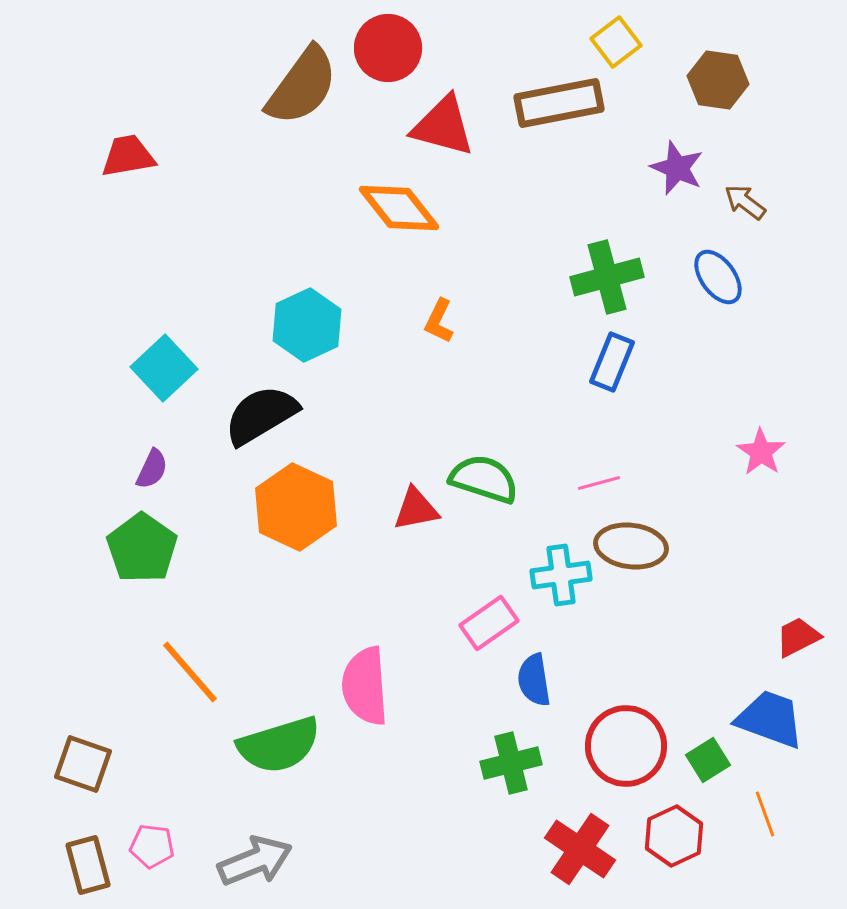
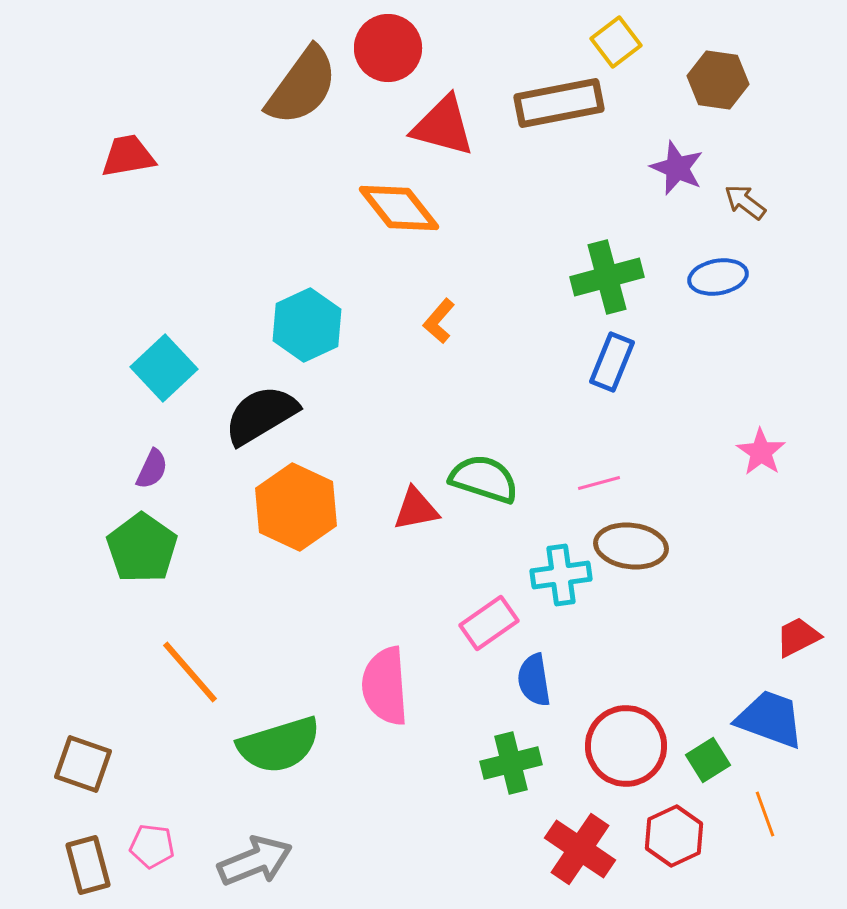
blue ellipse at (718, 277): rotated 64 degrees counterclockwise
orange L-shape at (439, 321): rotated 15 degrees clockwise
pink semicircle at (365, 686): moved 20 px right
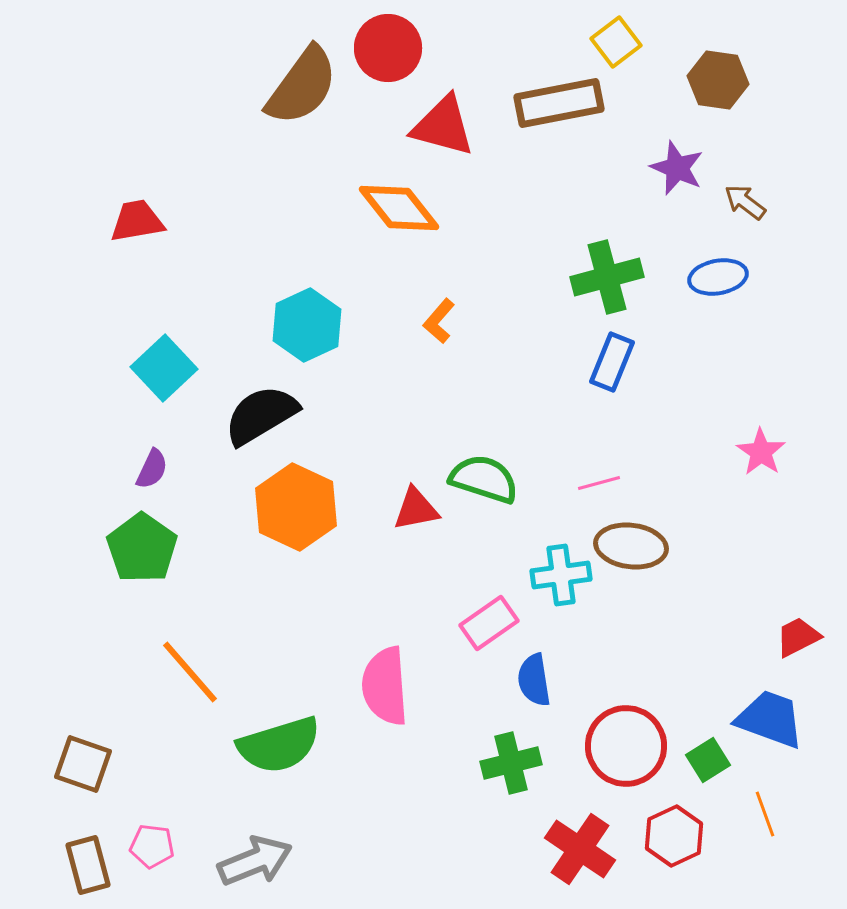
red trapezoid at (128, 156): moved 9 px right, 65 px down
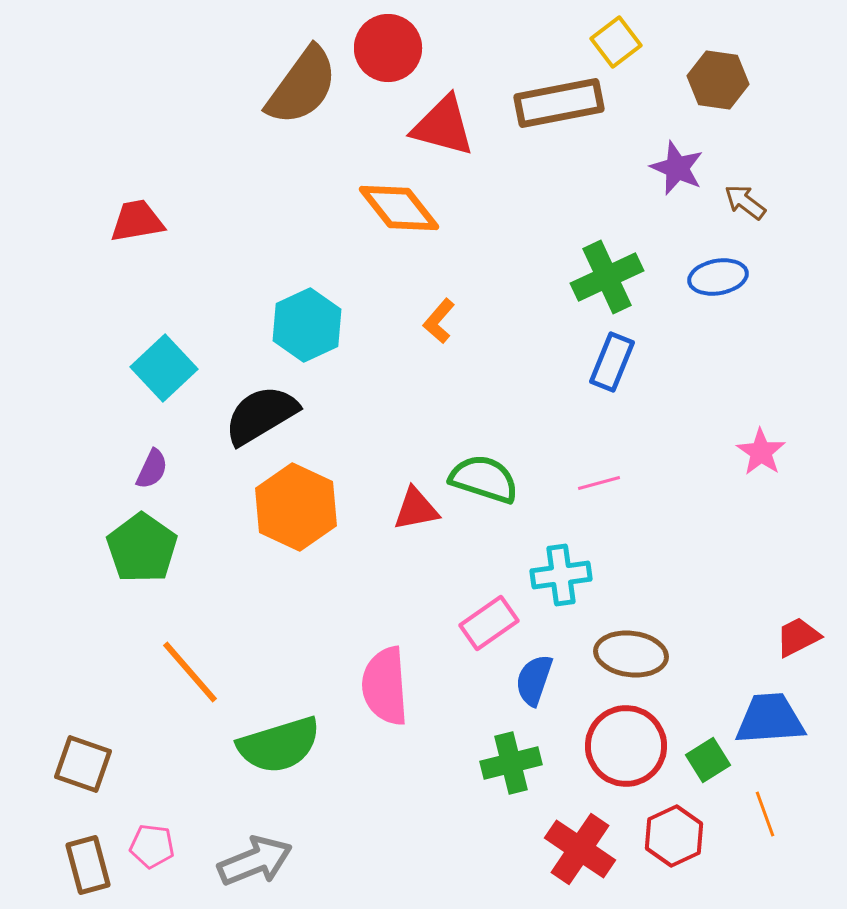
green cross at (607, 277): rotated 10 degrees counterclockwise
brown ellipse at (631, 546): moved 108 px down
blue semicircle at (534, 680): rotated 28 degrees clockwise
blue trapezoid at (770, 719): rotated 24 degrees counterclockwise
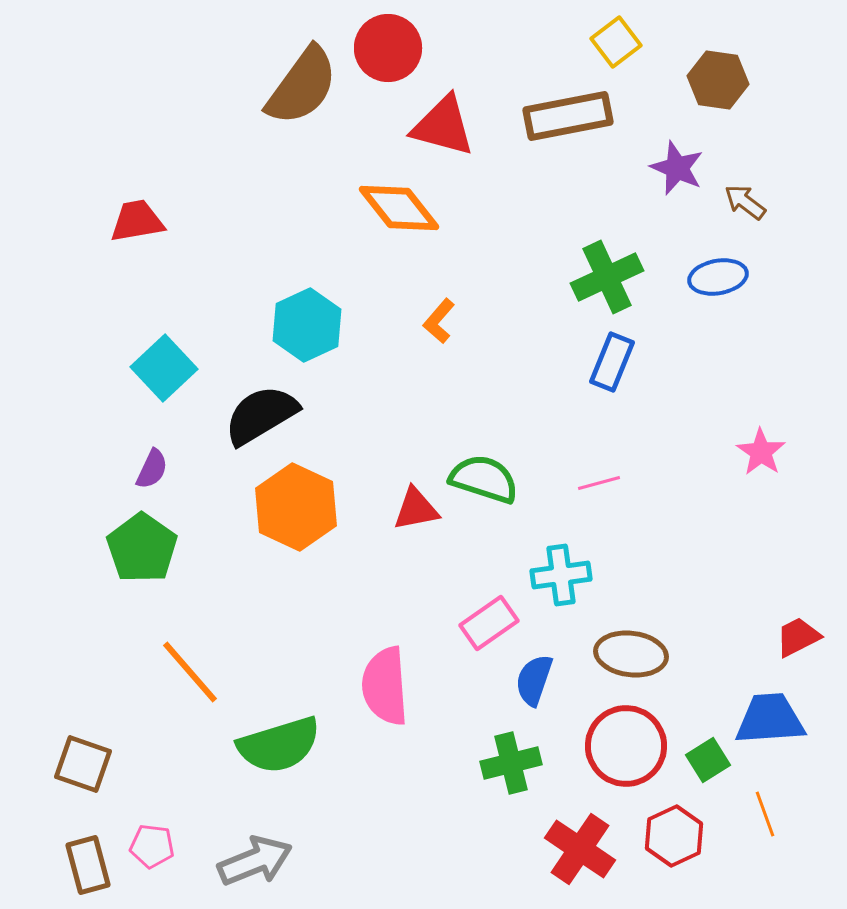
brown rectangle at (559, 103): moved 9 px right, 13 px down
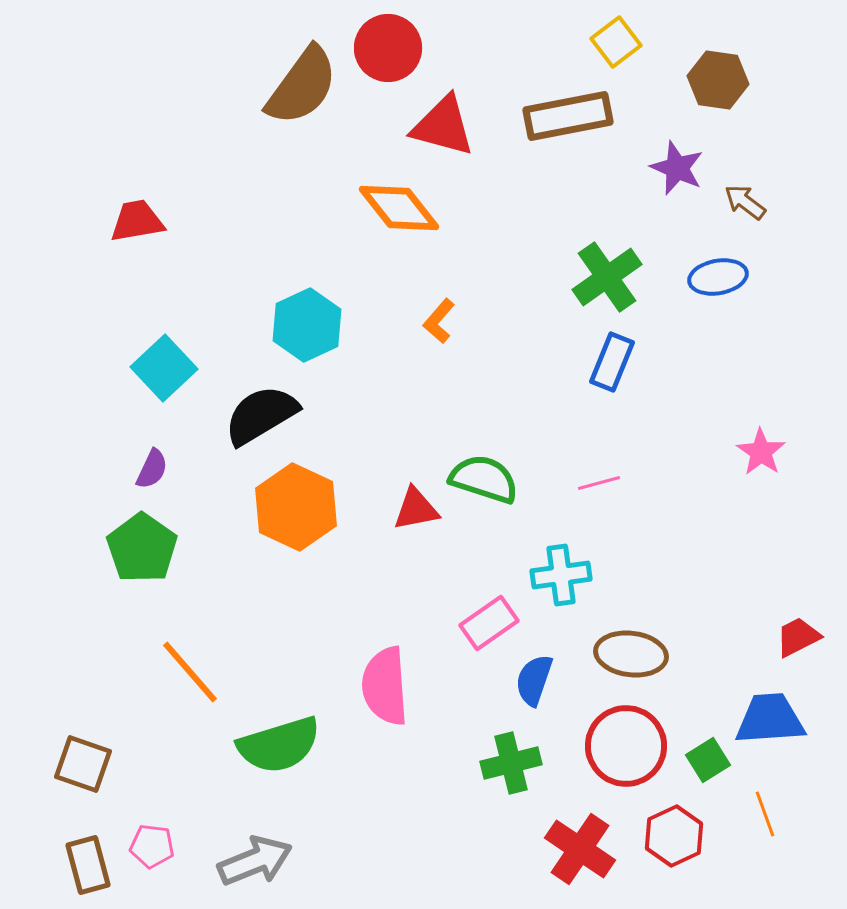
green cross at (607, 277): rotated 10 degrees counterclockwise
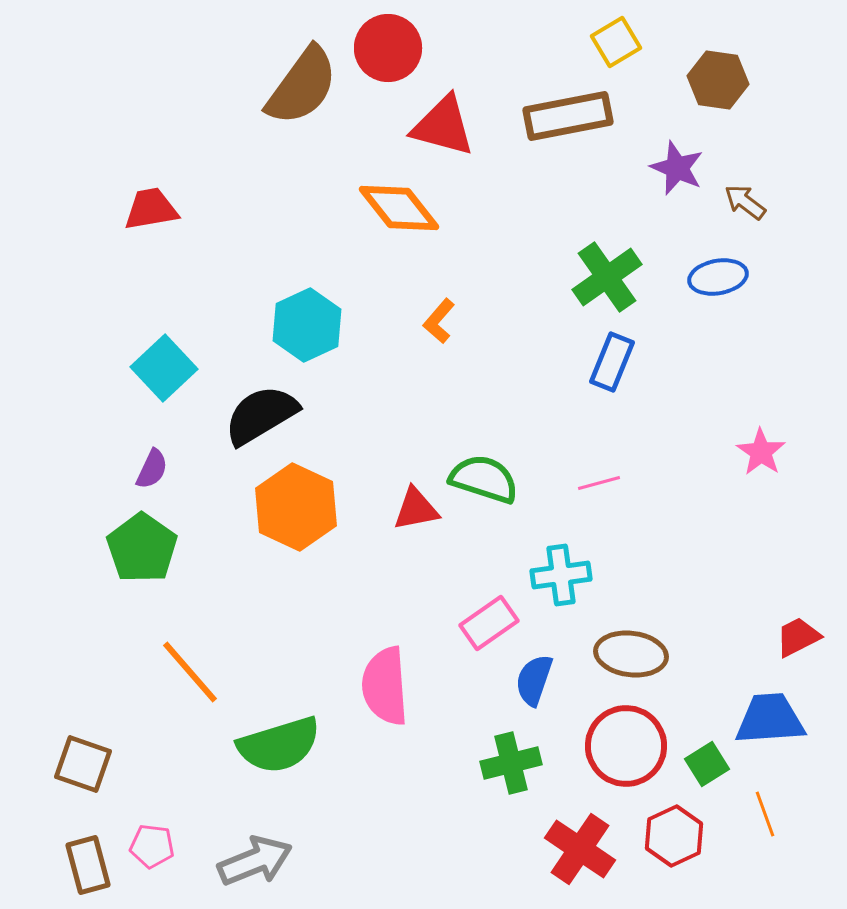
yellow square at (616, 42): rotated 6 degrees clockwise
red trapezoid at (137, 221): moved 14 px right, 12 px up
green square at (708, 760): moved 1 px left, 4 px down
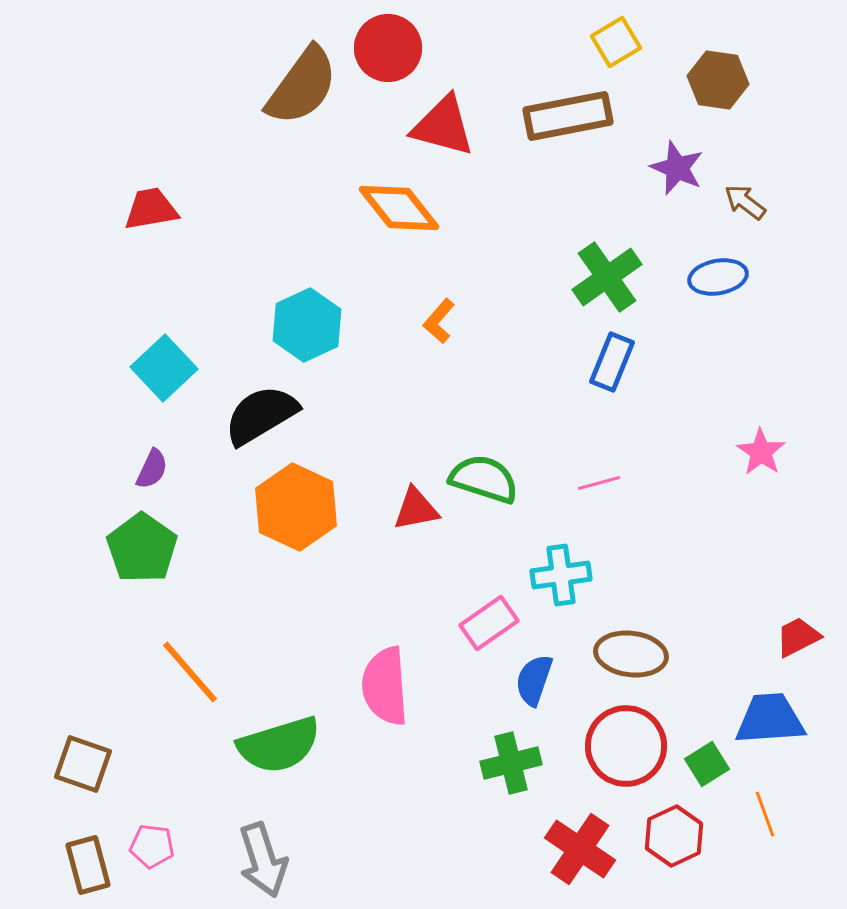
gray arrow at (255, 861): moved 8 px right, 1 px up; rotated 94 degrees clockwise
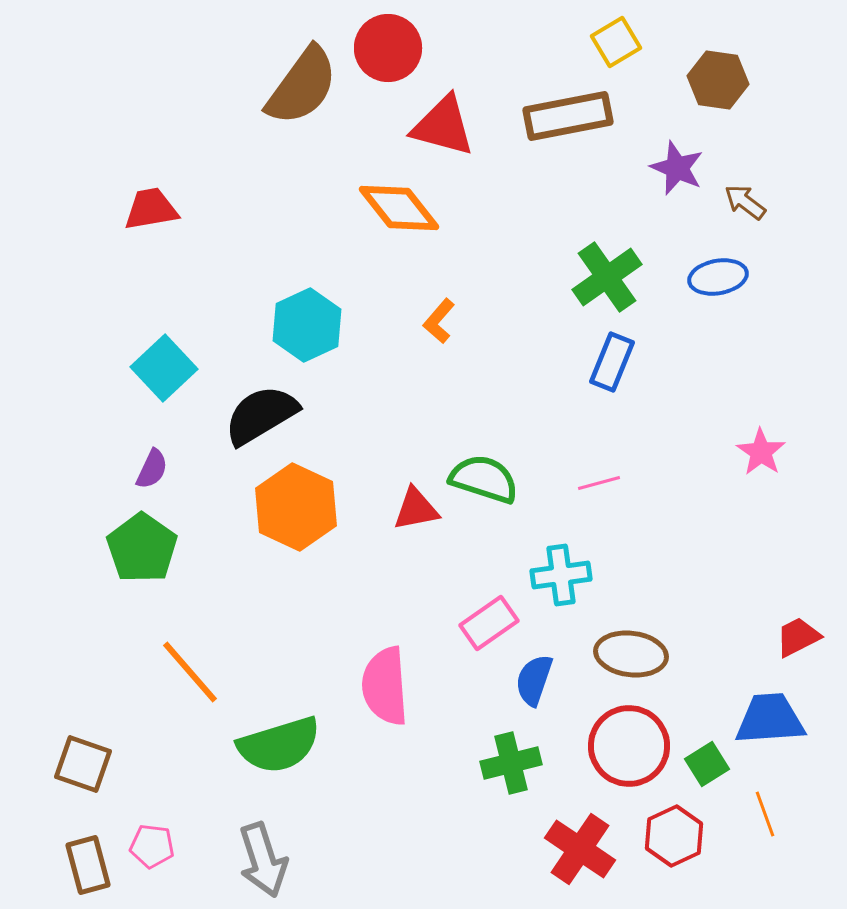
red circle at (626, 746): moved 3 px right
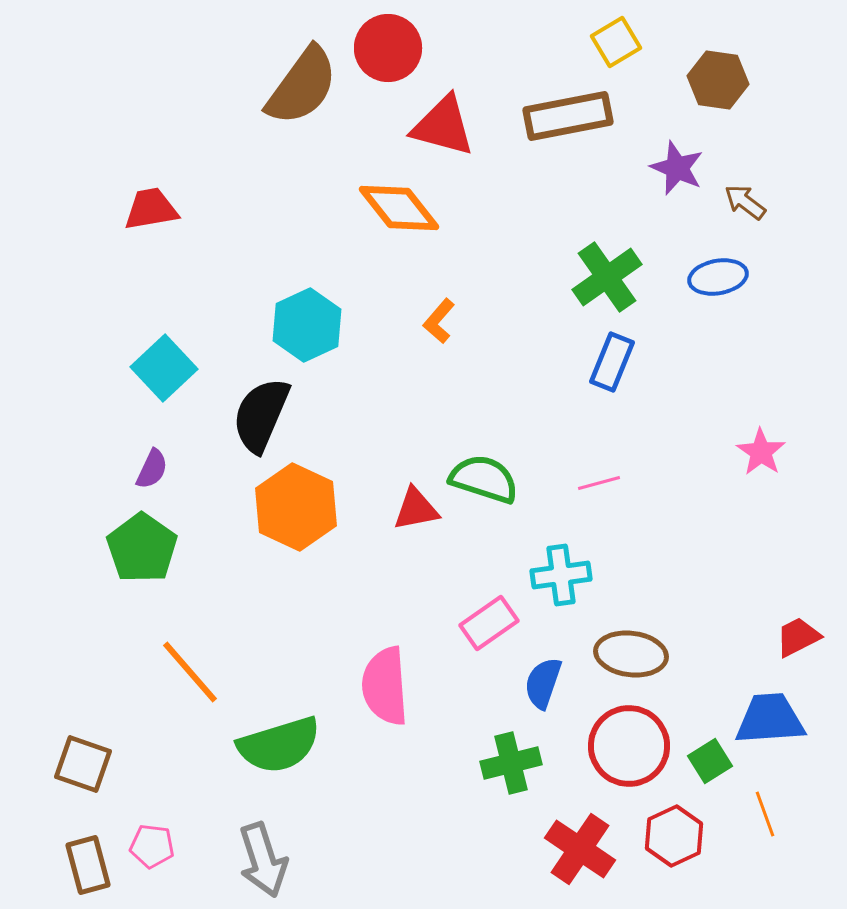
black semicircle at (261, 415): rotated 36 degrees counterclockwise
blue semicircle at (534, 680): moved 9 px right, 3 px down
green square at (707, 764): moved 3 px right, 3 px up
